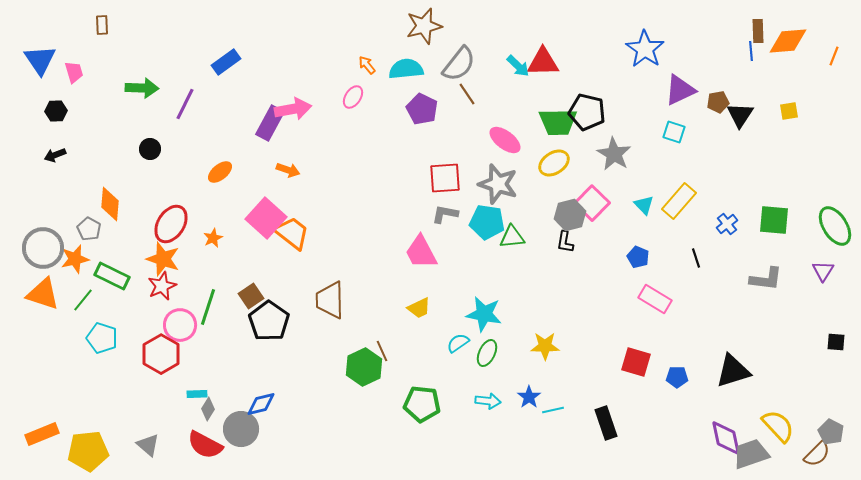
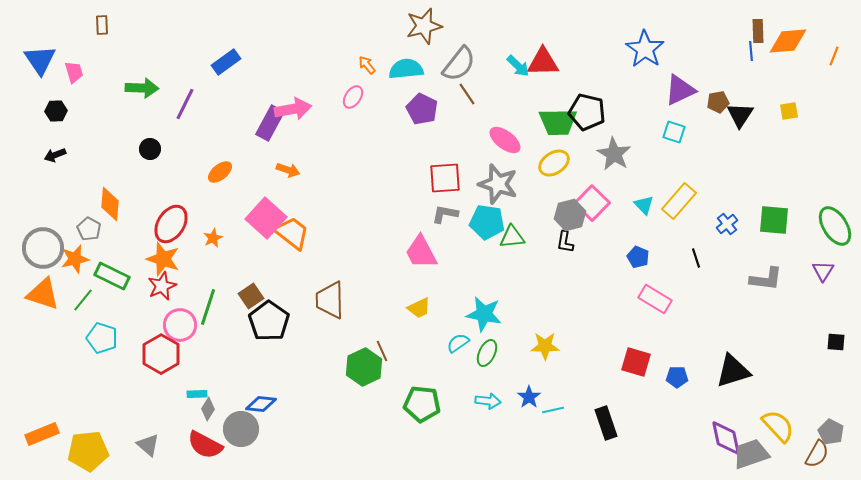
blue diamond at (261, 404): rotated 20 degrees clockwise
brown semicircle at (817, 454): rotated 16 degrees counterclockwise
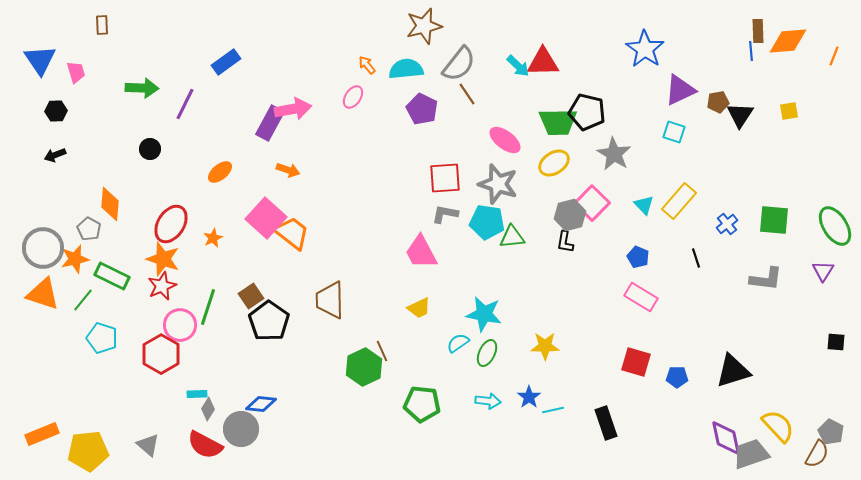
pink trapezoid at (74, 72): moved 2 px right
pink rectangle at (655, 299): moved 14 px left, 2 px up
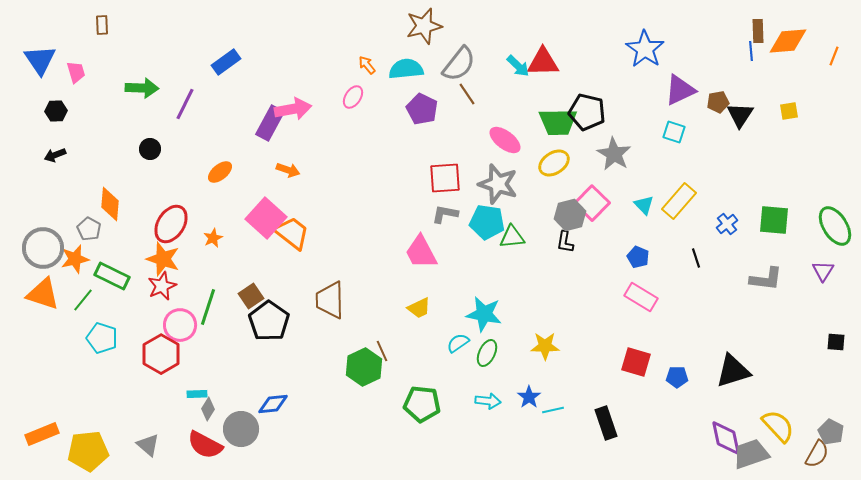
blue diamond at (261, 404): moved 12 px right; rotated 12 degrees counterclockwise
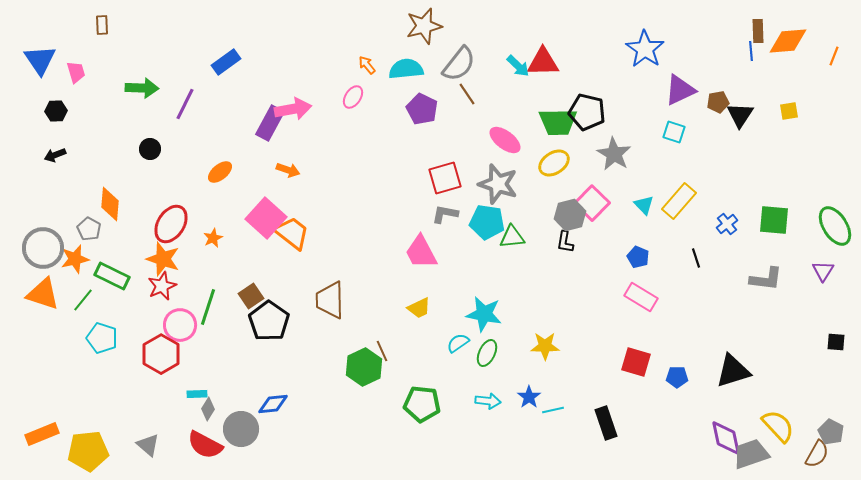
red square at (445, 178): rotated 12 degrees counterclockwise
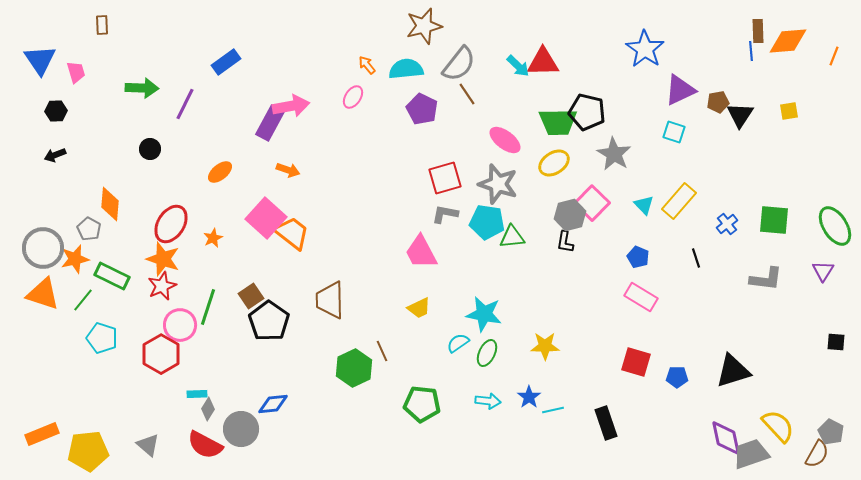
pink arrow at (293, 109): moved 2 px left, 3 px up
green hexagon at (364, 367): moved 10 px left, 1 px down
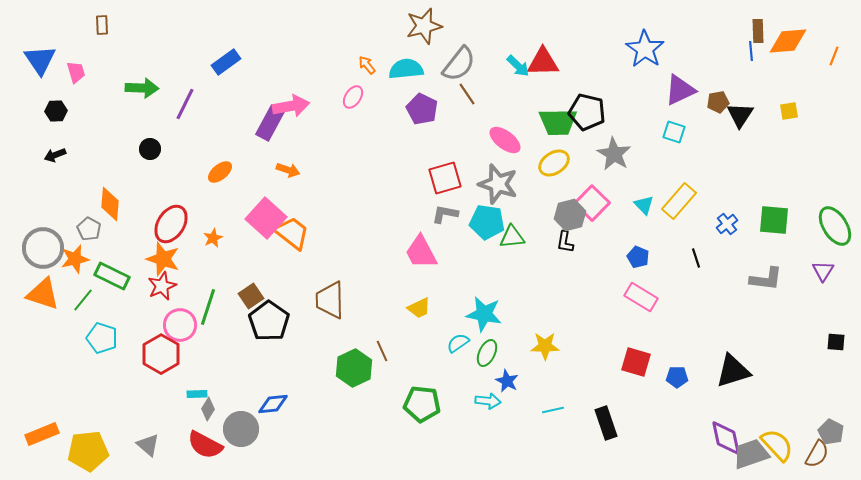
blue star at (529, 397): moved 22 px left, 16 px up; rotated 10 degrees counterclockwise
yellow semicircle at (778, 426): moved 1 px left, 19 px down
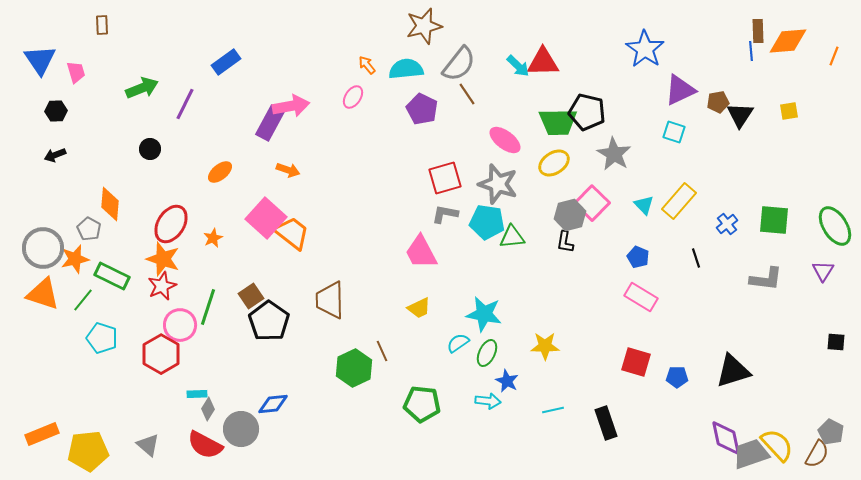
green arrow at (142, 88): rotated 24 degrees counterclockwise
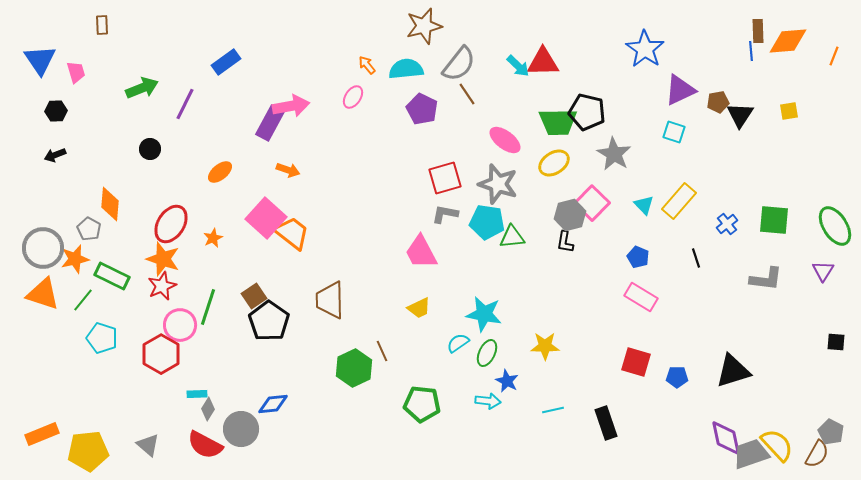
brown square at (251, 296): moved 3 px right
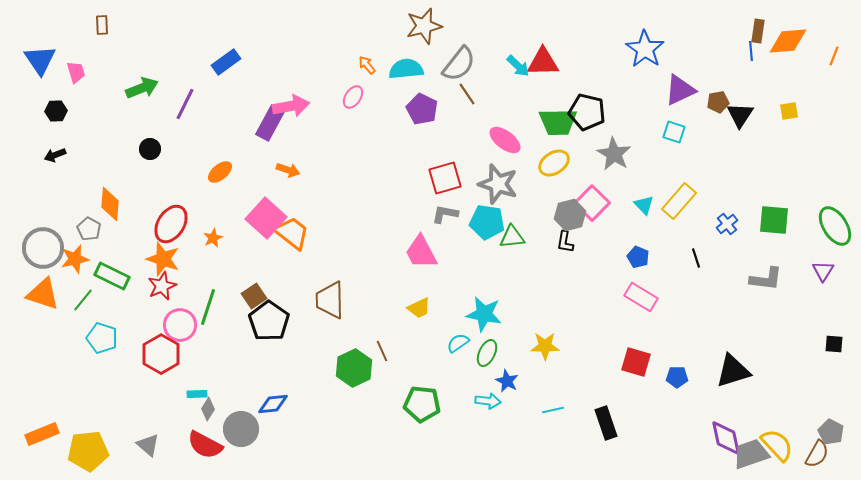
brown rectangle at (758, 31): rotated 10 degrees clockwise
black square at (836, 342): moved 2 px left, 2 px down
